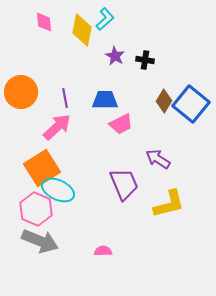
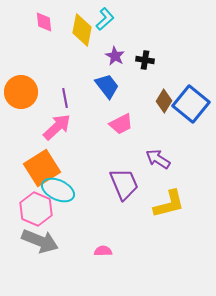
blue trapezoid: moved 2 px right, 14 px up; rotated 52 degrees clockwise
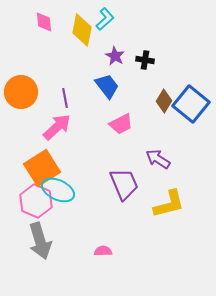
pink hexagon: moved 8 px up
gray arrow: rotated 51 degrees clockwise
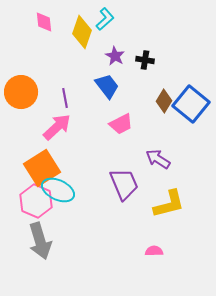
yellow diamond: moved 2 px down; rotated 8 degrees clockwise
pink semicircle: moved 51 px right
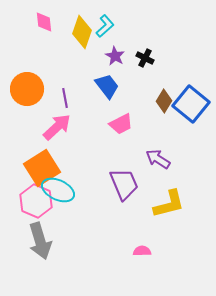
cyan L-shape: moved 7 px down
black cross: moved 2 px up; rotated 18 degrees clockwise
orange circle: moved 6 px right, 3 px up
pink semicircle: moved 12 px left
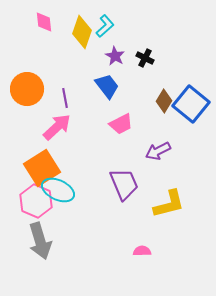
purple arrow: moved 8 px up; rotated 60 degrees counterclockwise
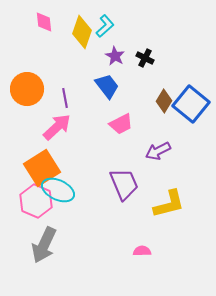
gray arrow: moved 4 px right, 4 px down; rotated 42 degrees clockwise
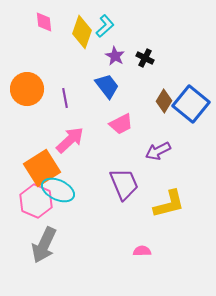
pink arrow: moved 13 px right, 13 px down
